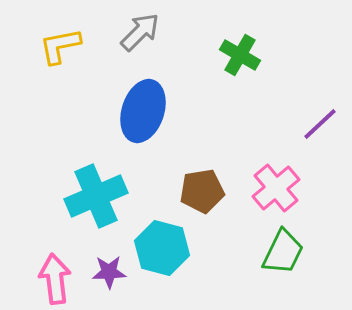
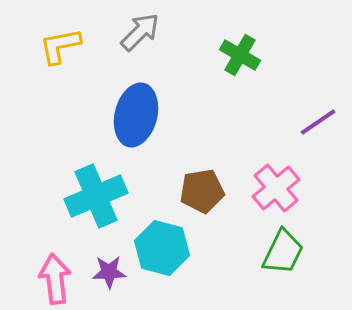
blue ellipse: moved 7 px left, 4 px down; rotated 4 degrees counterclockwise
purple line: moved 2 px left, 2 px up; rotated 9 degrees clockwise
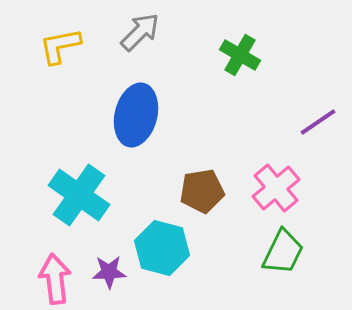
cyan cross: moved 17 px left, 1 px up; rotated 32 degrees counterclockwise
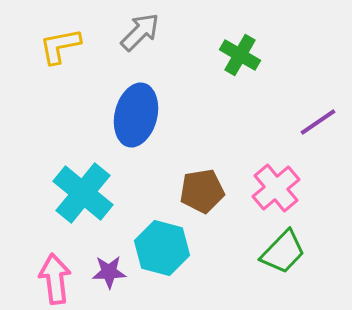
cyan cross: moved 4 px right, 2 px up; rotated 4 degrees clockwise
green trapezoid: rotated 18 degrees clockwise
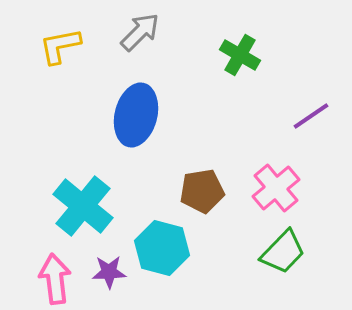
purple line: moved 7 px left, 6 px up
cyan cross: moved 13 px down
